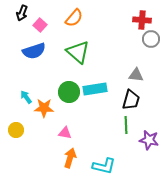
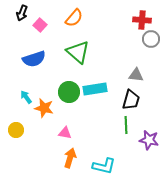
blue semicircle: moved 8 px down
orange star: rotated 12 degrees clockwise
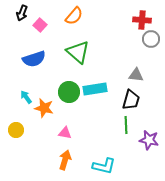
orange semicircle: moved 2 px up
orange arrow: moved 5 px left, 2 px down
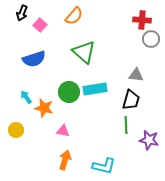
green triangle: moved 6 px right
pink triangle: moved 2 px left, 2 px up
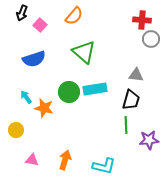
pink triangle: moved 31 px left, 29 px down
purple star: rotated 18 degrees counterclockwise
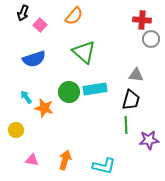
black arrow: moved 1 px right
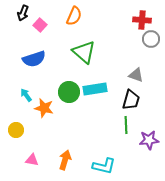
orange semicircle: rotated 18 degrees counterclockwise
gray triangle: rotated 14 degrees clockwise
cyan arrow: moved 2 px up
